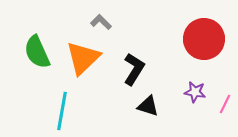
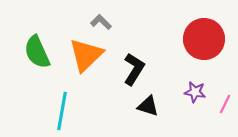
orange triangle: moved 3 px right, 3 px up
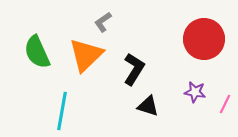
gray L-shape: moved 2 px right; rotated 80 degrees counterclockwise
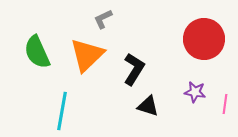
gray L-shape: moved 3 px up; rotated 10 degrees clockwise
orange triangle: moved 1 px right
pink line: rotated 18 degrees counterclockwise
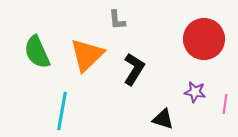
gray L-shape: moved 14 px right, 1 px down; rotated 70 degrees counterclockwise
black triangle: moved 15 px right, 13 px down
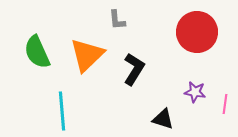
red circle: moved 7 px left, 7 px up
cyan line: rotated 15 degrees counterclockwise
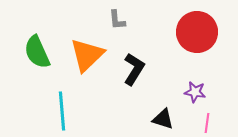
pink line: moved 18 px left, 19 px down
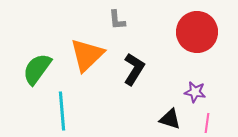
green semicircle: moved 17 px down; rotated 60 degrees clockwise
black triangle: moved 7 px right
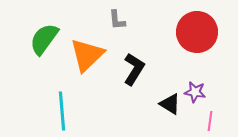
green semicircle: moved 7 px right, 30 px up
black triangle: moved 15 px up; rotated 15 degrees clockwise
pink line: moved 3 px right, 2 px up
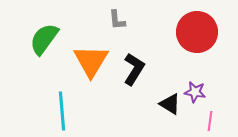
orange triangle: moved 4 px right, 6 px down; rotated 15 degrees counterclockwise
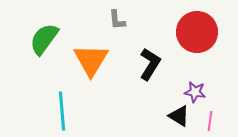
orange triangle: moved 1 px up
black L-shape: moved 16 px right, 5 px up
black triangle: moved 9 px right, 12 px down
